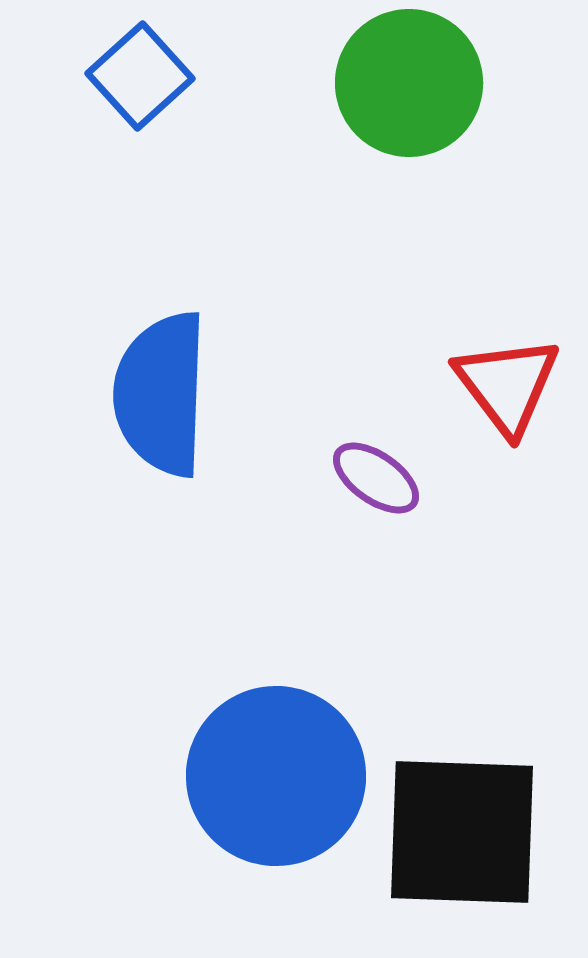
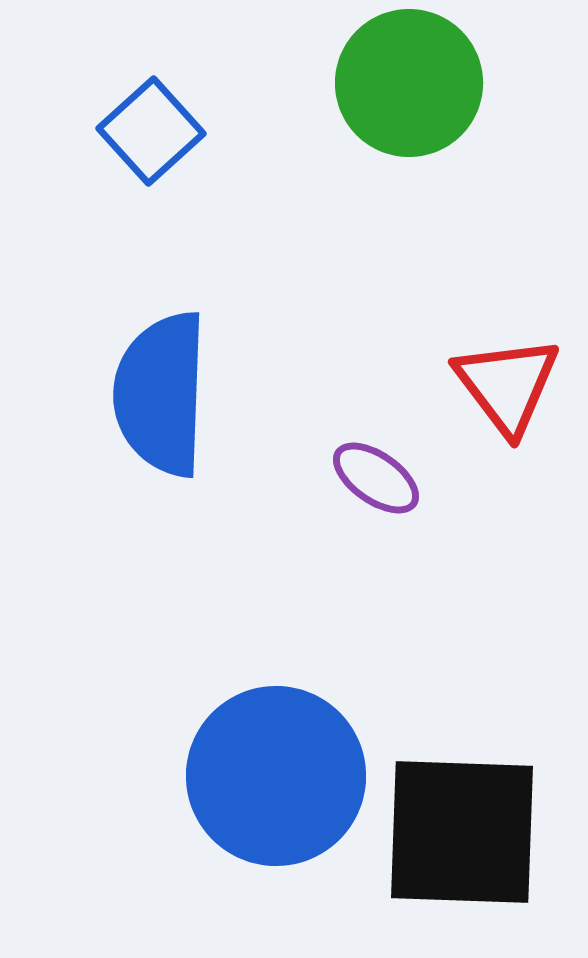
blue square: moved 11 px right, 55 px down
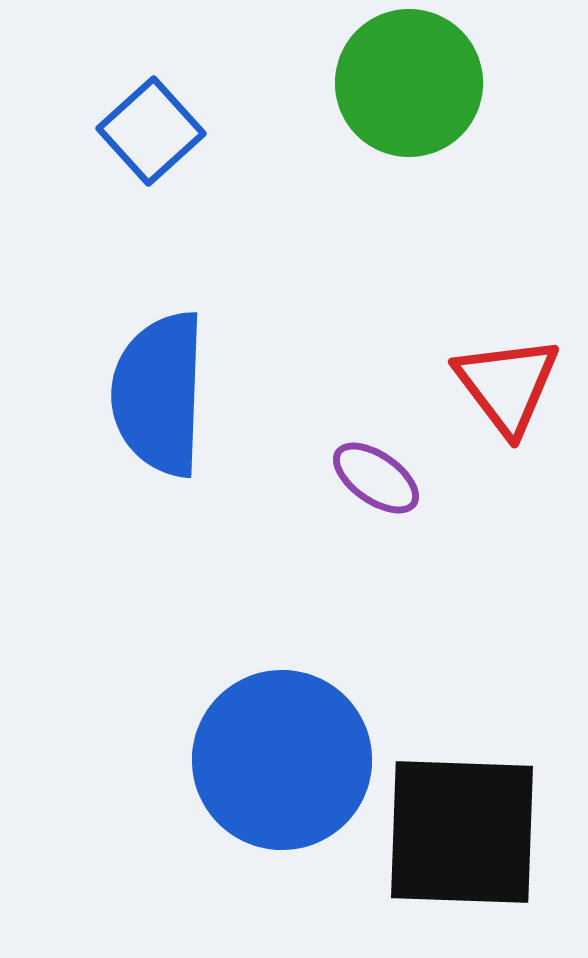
blue semicircle: moved 2 px left
blue circle: moved 6 px right, 16 px up
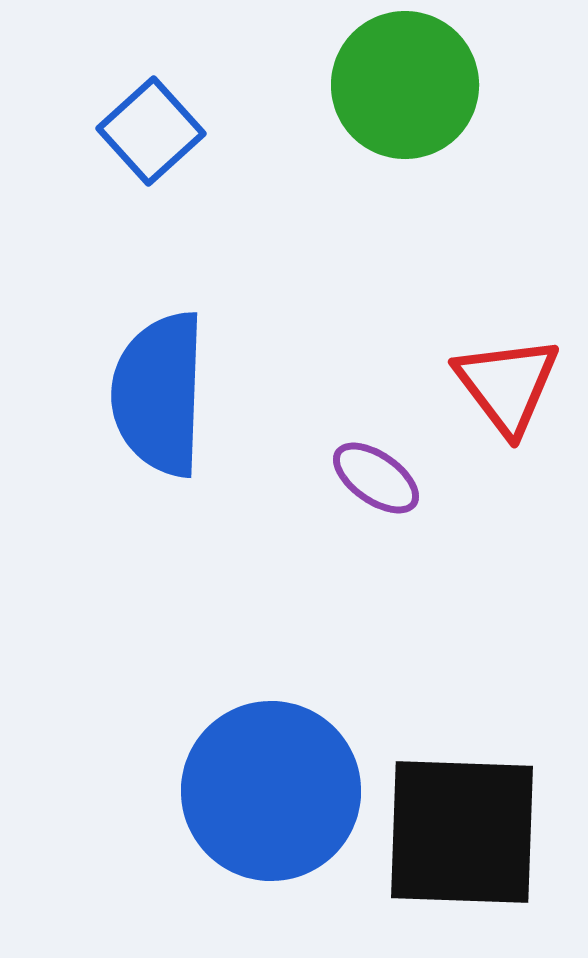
green circle: moved 4 px left, 2 px down
blue circle: moved 11 px left, 31 px down
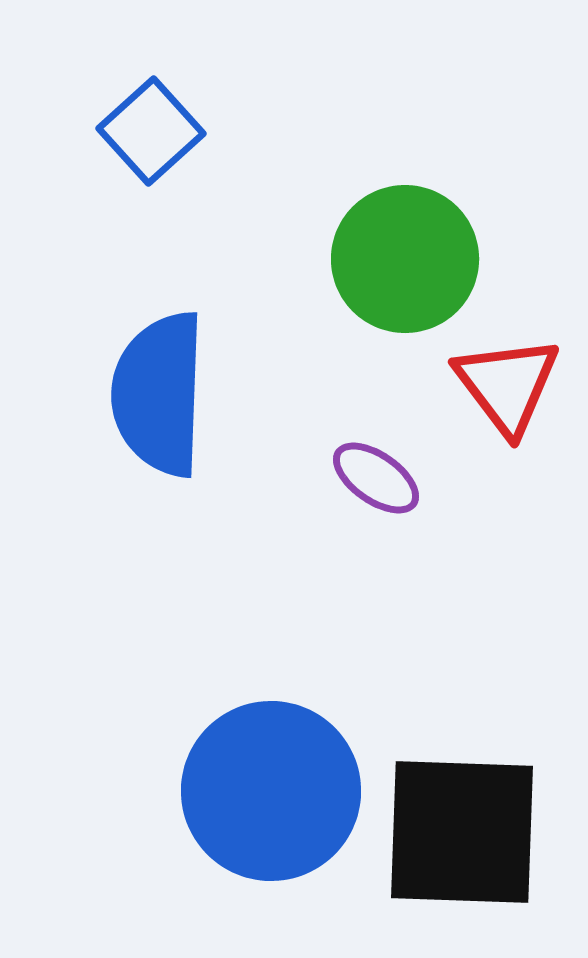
green circle: moved 174 px down
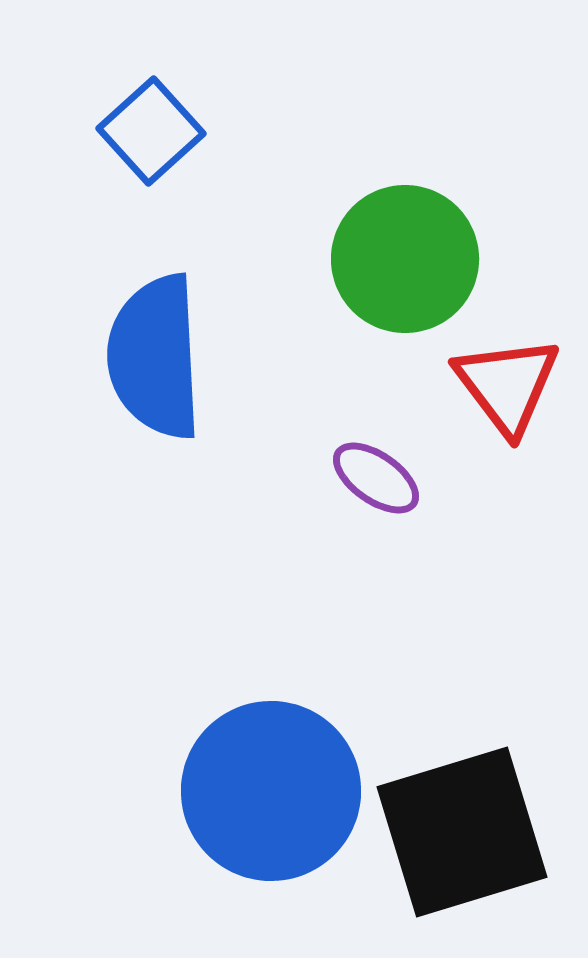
blue semicircle: moved 4 px left, 37 px up; rotated 5 degrees counterclockwise
black square: rotated 19 degrees counterclockwise
